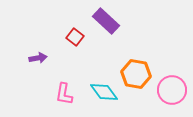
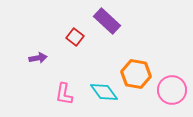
purple rectangle: moved 1 px right
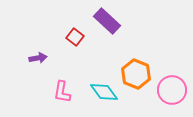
orange hexagon: rotated 12 degrees clockwise
pink L-shape: moved 2 px left, 2 px up
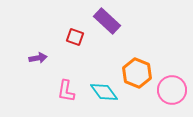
red square: rotated 18 degrees counterclockwise
orange hexagon: moved 1 px right, 1 px up
pink L-shape: moved 4 px right, 1 px up
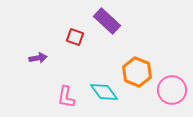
orange hexagon: moved 1 px up
pink L-shape: moved 6 px down
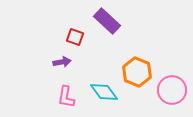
purple arrow: moved 24 px right, 4 px down
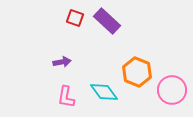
red square: moved 19 px up
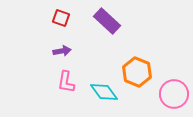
red square: moved 14 px left
purple arrow: moved 11 px up
pink circle: moved 2 px right, 4 px down
pink L-shape: moved 15 px up
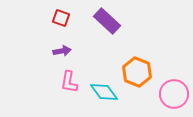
pink L-shape: moved 3 px right
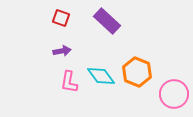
cyan diamond: moved 3 px left, 16 px up
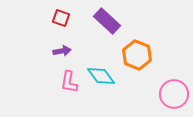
orange hexagon: moved 17 px up
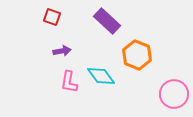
red square: moved 9 px left, 1 px up
